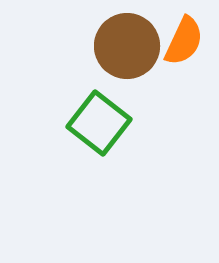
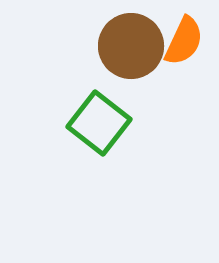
brown circle: moved 4 px right
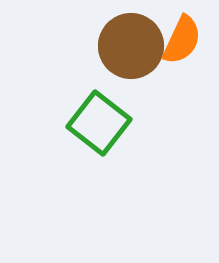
orange semicircle: moved 2 px left, 1 px up
